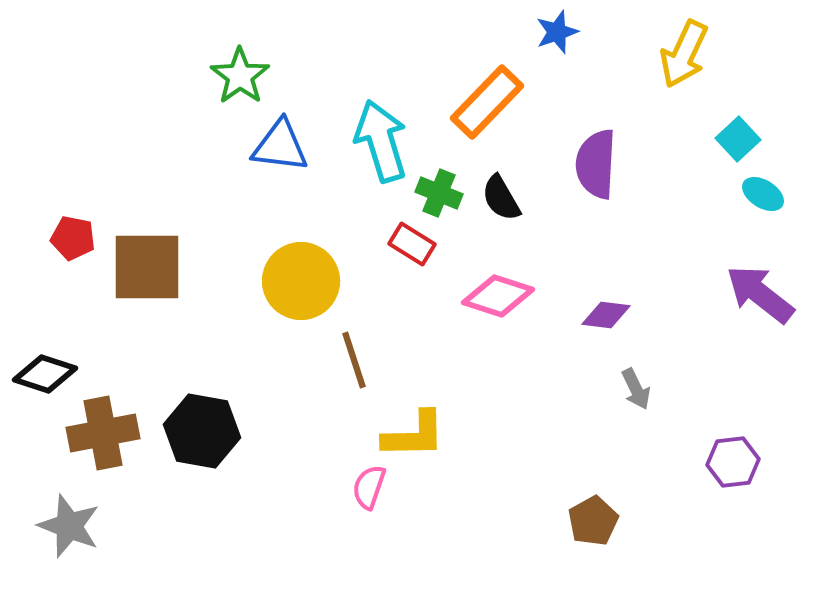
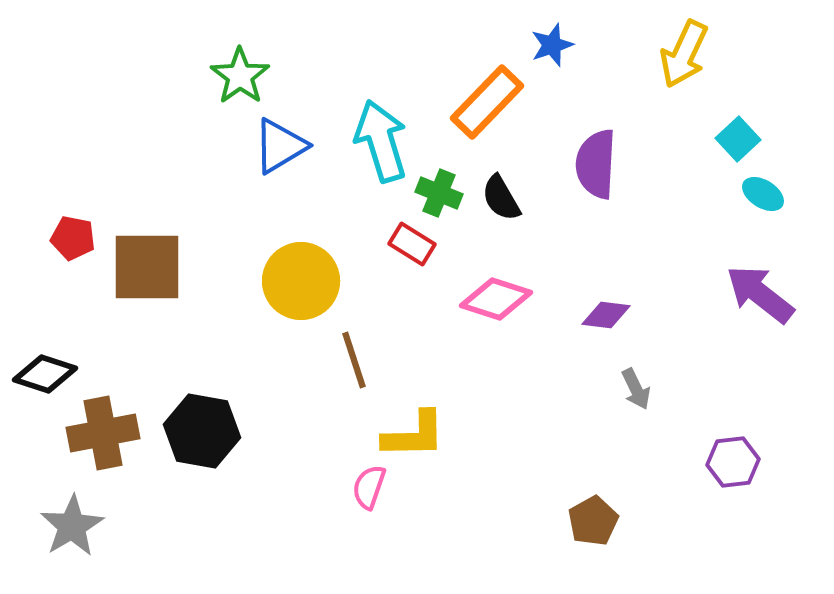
blue star: moved 5 px left, 13 px down
blue triangle: rotated 38 degrees counterclockwise
pink diamond: moved 2 px left, 3 px down
gray star: moved 3 px right; rotated 20 degrees clockwise
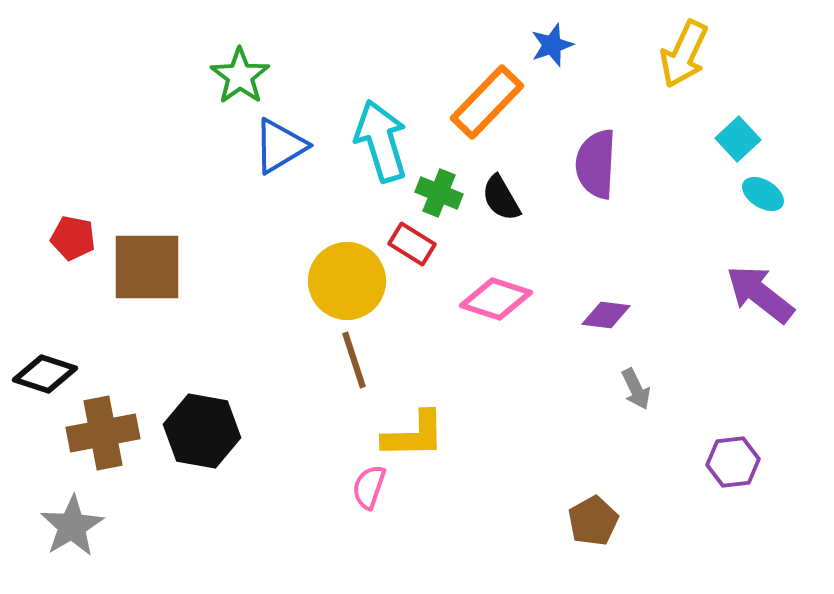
yellow circle: moved 46 px right
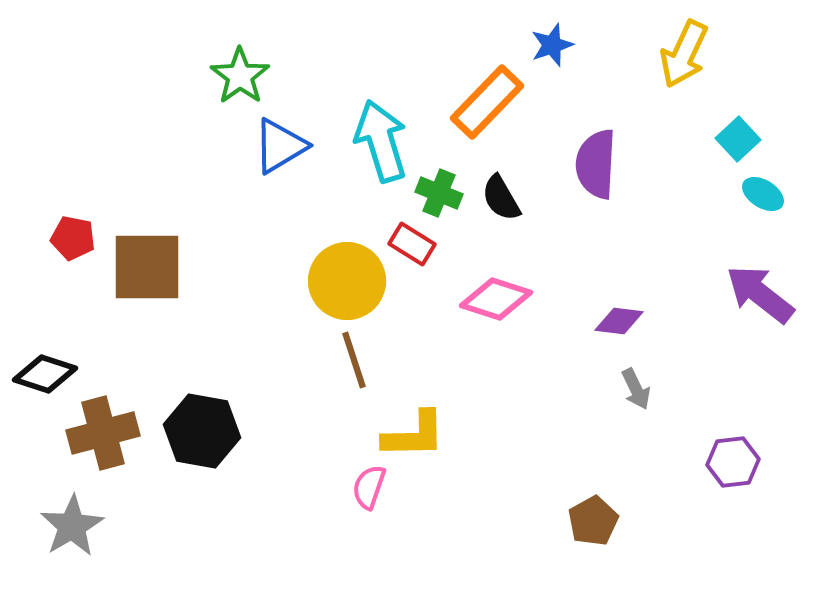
purple diamond: moved 13 px right, 6 px down
brown cross: rotated 4 degrees counterclockwise
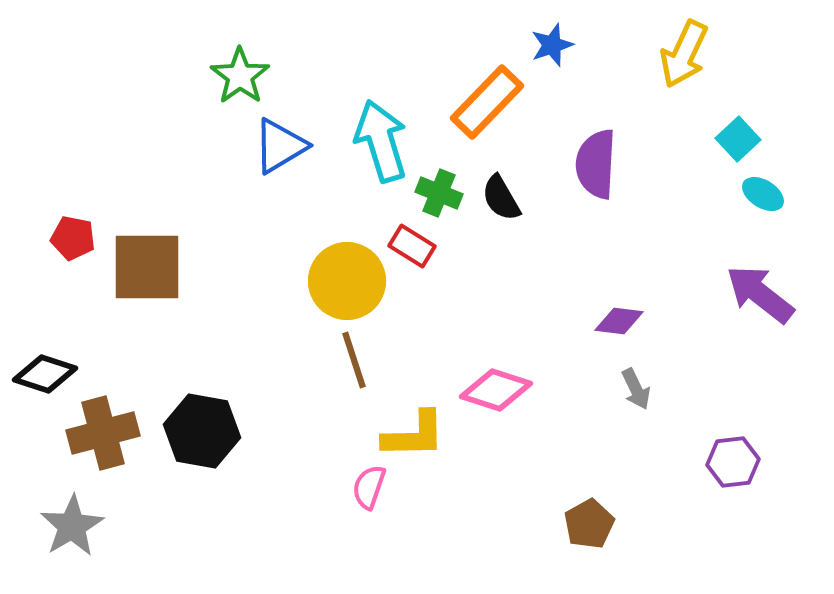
red rectangle: moved 2 px down
pink diamond: moved 91 px down
brown pentagon: moved 4 px left, 3 px down
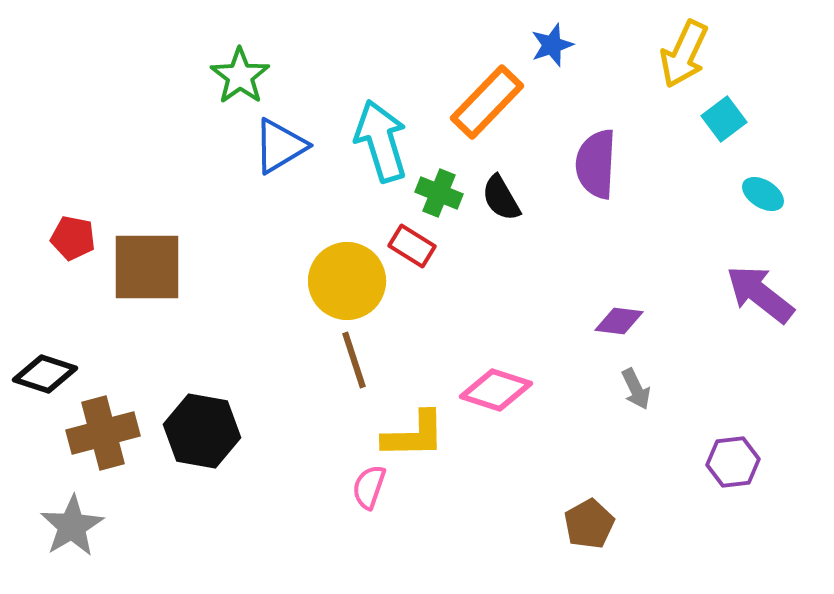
cyan square: moved 14 px left, 20 px up; rotated 6 degrees clockwise
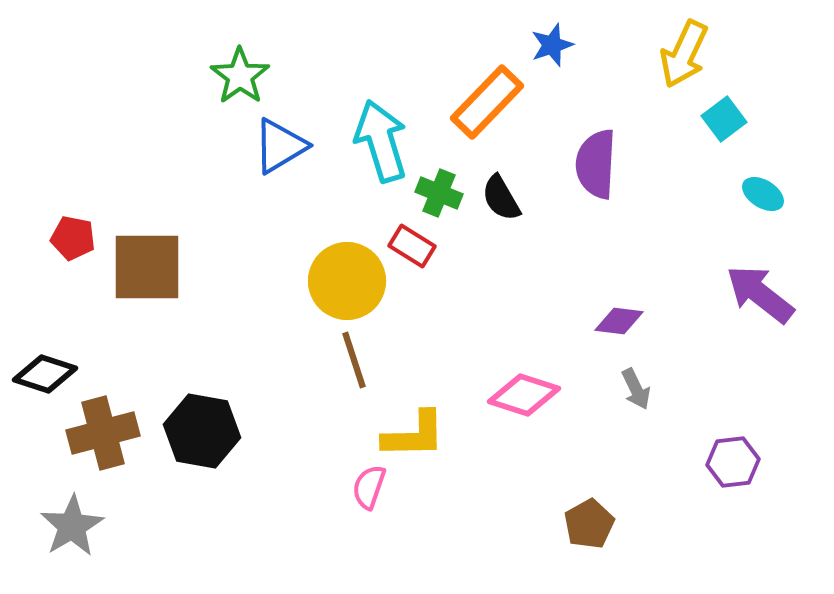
pink diamond: moved 28 px right, 5 px down
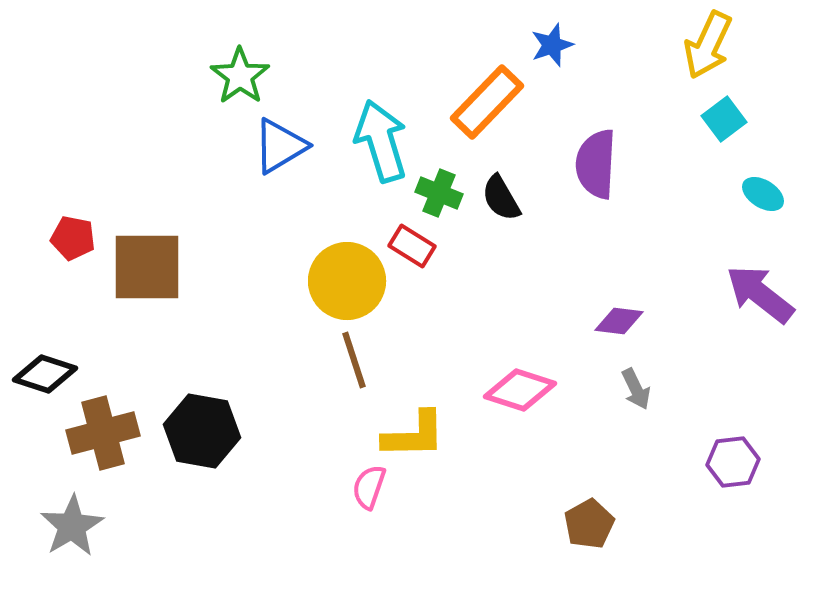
yellow arrow: moved 24 px right, 9 px up
pink diamond: moved 4 px left, 5 px up
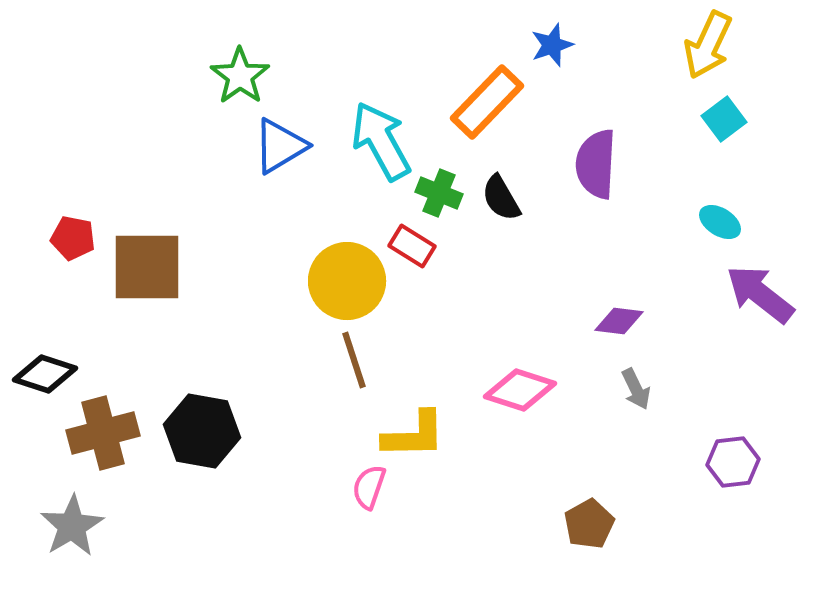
cyan arrow: rotated 12 degrees counterclockwise
cyan ellipse: moved 43 px left, 28 px down
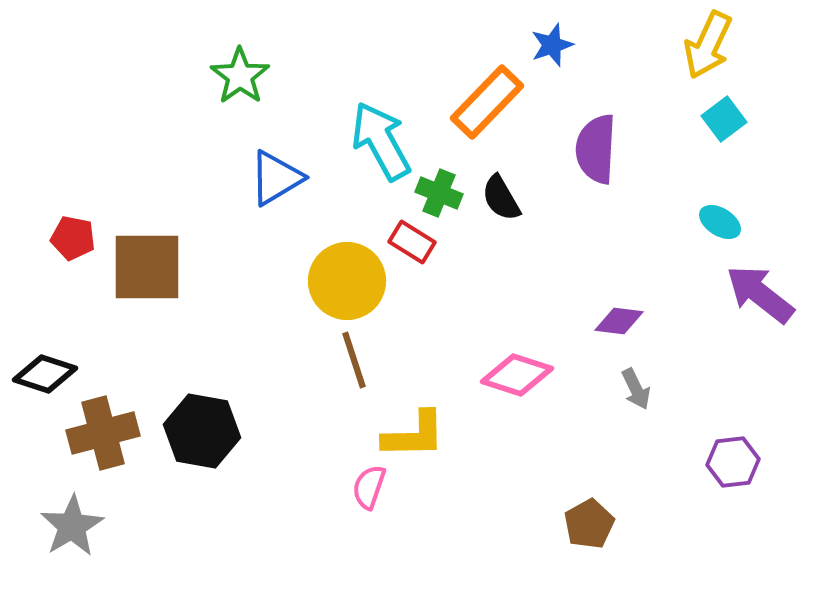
blue triangle: moved 4 px left, 32 px down
purple semicircle: moved 15 px up
red rectangle: moved 4 px up
pink diamond: moved 3 px left, 15 px up
